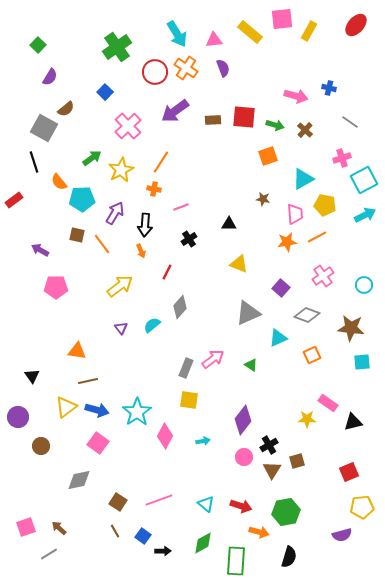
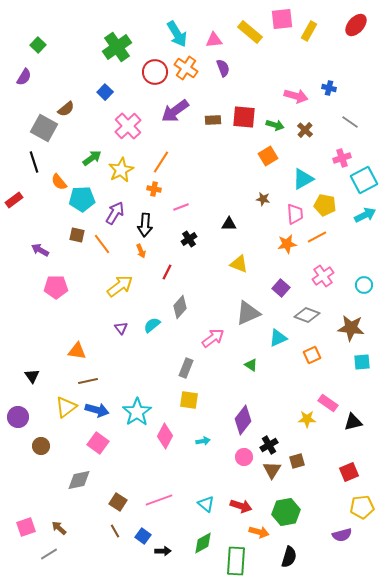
purple semicircle at (50, 77): moved 26 px left
orange square at (268, 156): rotated 12 degrees counterclockwise
orange star at (287, 242): moved 2 px down
pink arrow at (213, 359): moved 21 px up
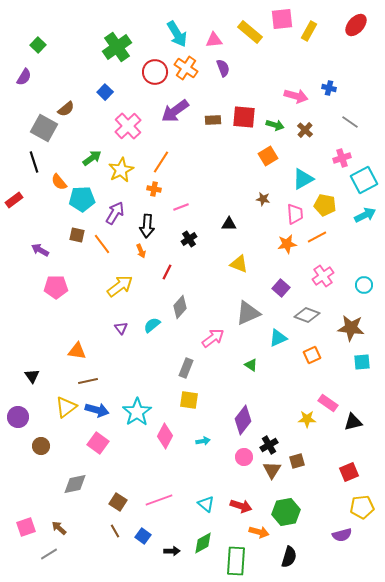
black arrow at (145, 225): moved 2 px right, 1 px down
gray diamond at (79, 480): moved 4 px left, 4 px down
black arrow at (163, 551): moved 9 px right
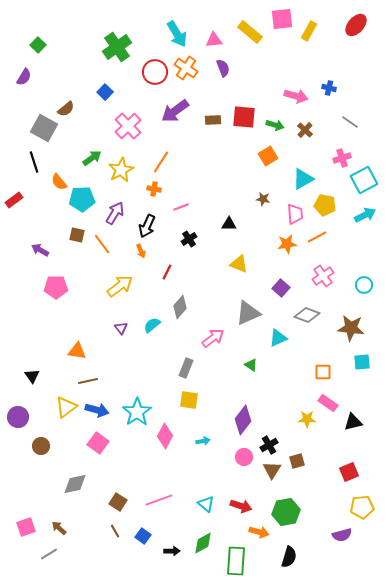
black arrow at (147, 226): rotated 20 degrees clockwise
orange square at (312, 355): moved 11 px right, 17 px down; rotated 24 degrees clockwise
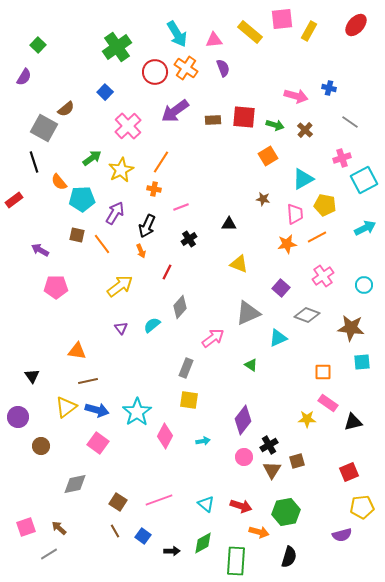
cyan arrow at (365, 215): moved 13 px down
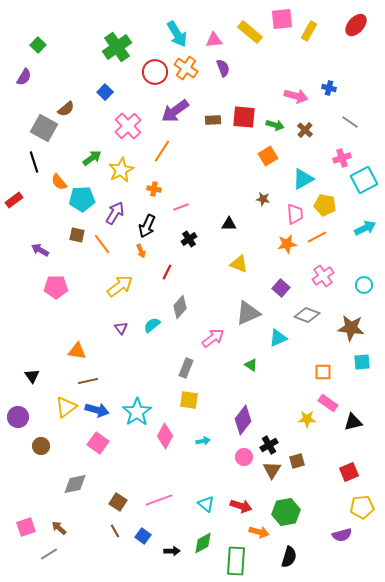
orange line at (161, 162): moved 1 px right, 11 px up
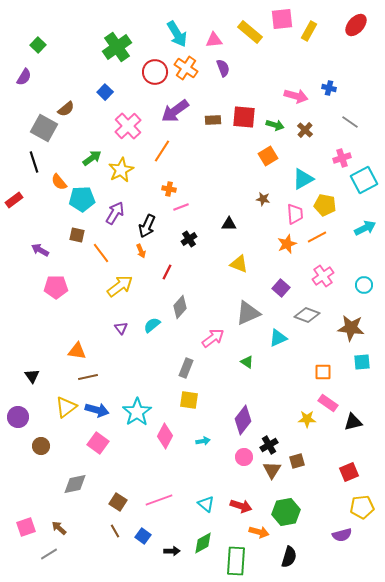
orange cross at (154, 189): moved 15 px right
orange line at (102, 244): moved 1 px left, 9 px down
orange star at (287, 244): rotated 12 degrees counterclockwise
green triangle at (251, 365): moved 4 px left, 3 px up
brown line at (88, 381): moved 4 px up
